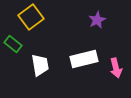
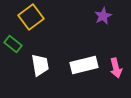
purple star: moved 6 px right, 4 px up
white rectangle: moved 6 px down
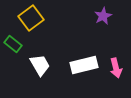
yellow square: moved 1 px down
white trapezoid: rotated 20 degrees counterclockwise
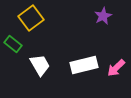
pink arrow: rotated 60 degrees clockwise
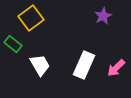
white rectangle: rotated 52 degrees counterclockwise
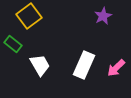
yellow square: moved 2 px left, 2 px up
